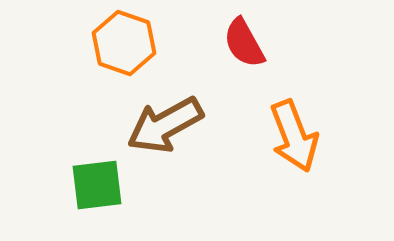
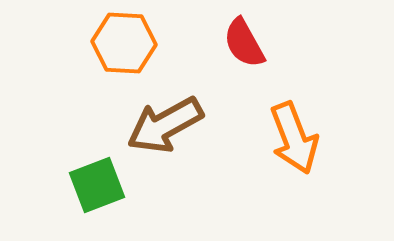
orange hexagon: rotated 16 degrees counterclockwise
orange arrow: moved 2 px down
green square: rotated 14 degrees counterclockwise
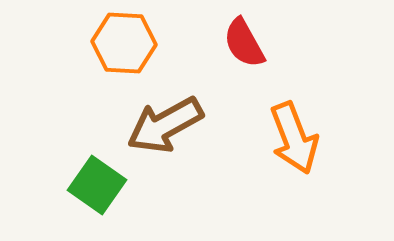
green square: rotated 34 degrees counterclockwise
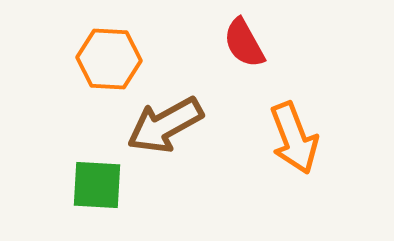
orange hexagon: moved 15 px left, 16 px down
green square: rotated 32 degrees counterclockwise
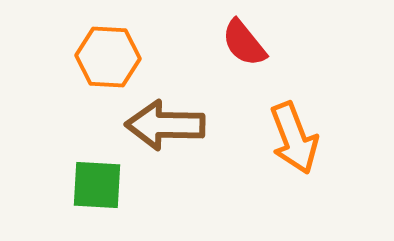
red semicircle: rotated 10 degrees counterclockwise
orange hexagon: moved 1 px left, 2 px up
brown arrow: rotated 30 degrees clockwise
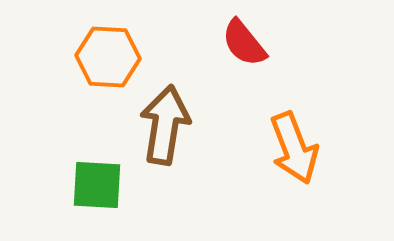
brown arrow: rotated 98 degrees clockwise
orange arrow: moved 10 px down
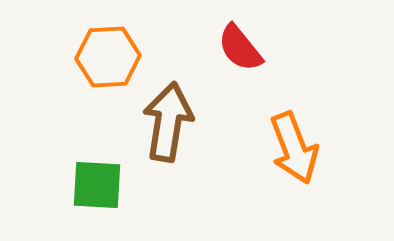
red semicircle: moved 4 px left, 5 px down
orange hexagon: rotated 6 degrees counterclockwise
brown arrow: moved 3 px right, 3 px up
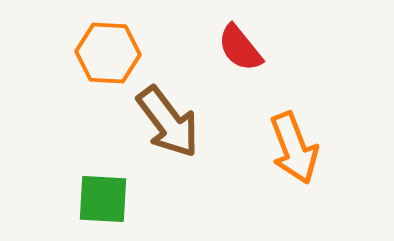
orange hexagon: moved 4 px up; rotated 6 degrees clockwise
brown arrow: rotated 134 degrees clockwise
green square: moved 6 px right, 14 px down
